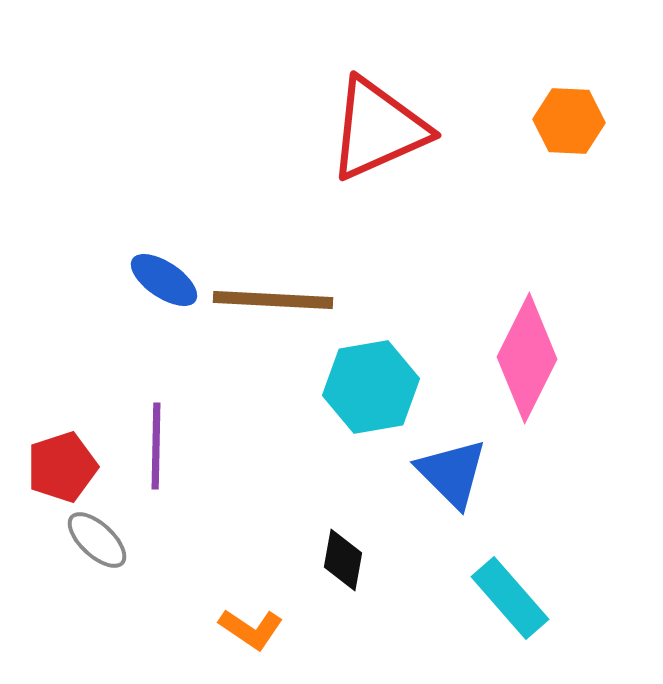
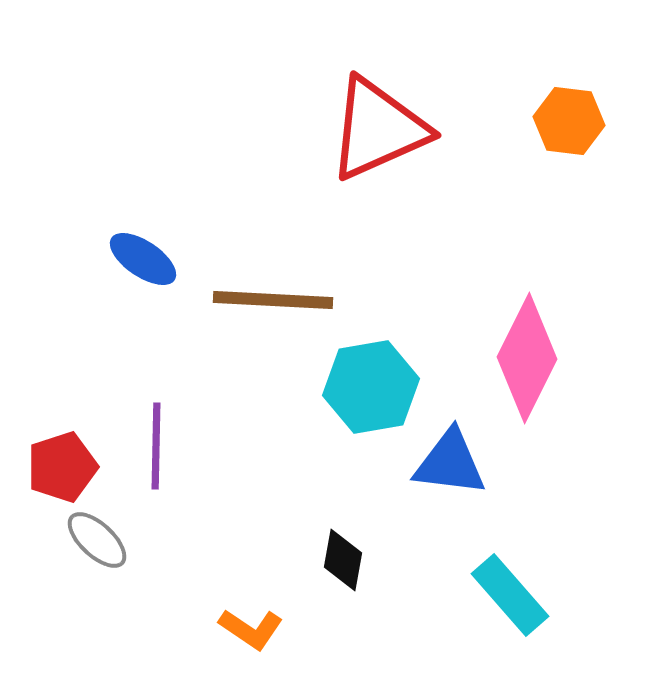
orange hexagon: rotated 4 degrees clockwise
blue ellipse: moved 21 px left, 21 px up
blue triangle: moved 2 px left, 10 px up; rotated 38 degrees counterclockwise
cyan rectangle: moved 3 px up
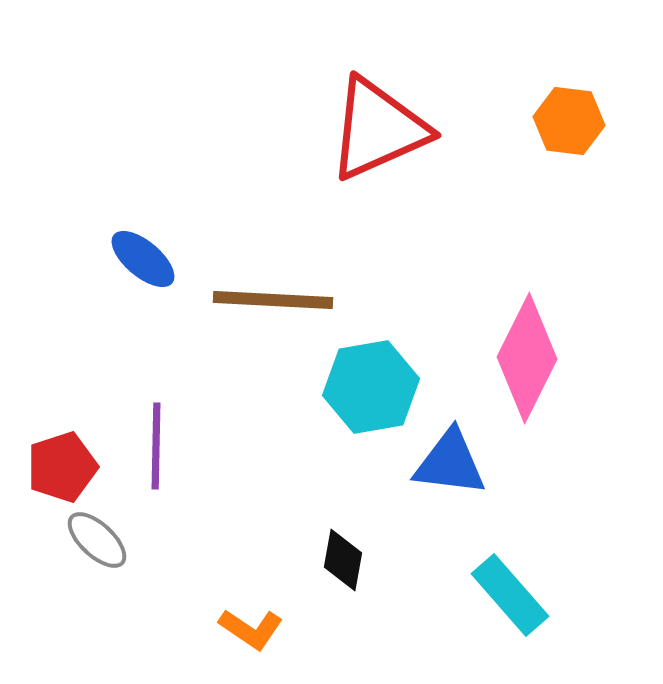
blue ellipse: rotated 6 degrees clockwise
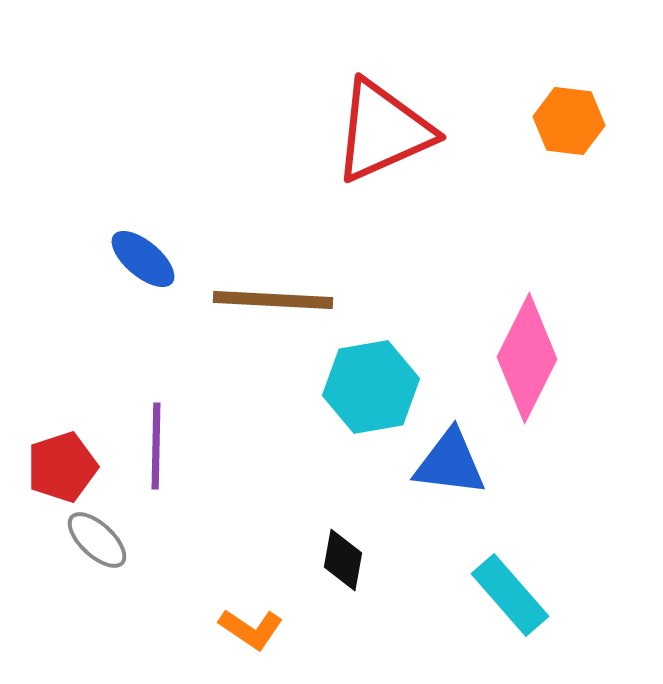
red triangle: moved 5 px right, 2 px down
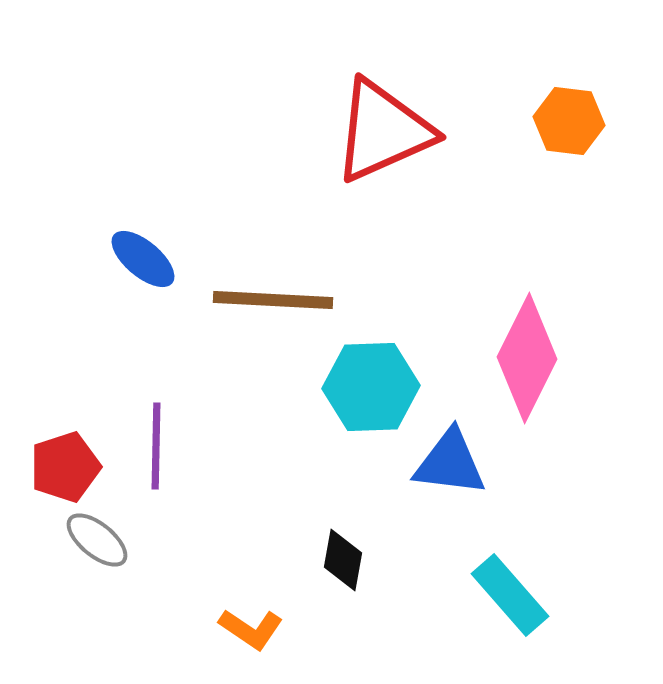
cyan hexagon: rotated 8 degrees clockwise
red pentagon: moved 3 px right
gray ellipse: rotated 4 degrees counterclockwise
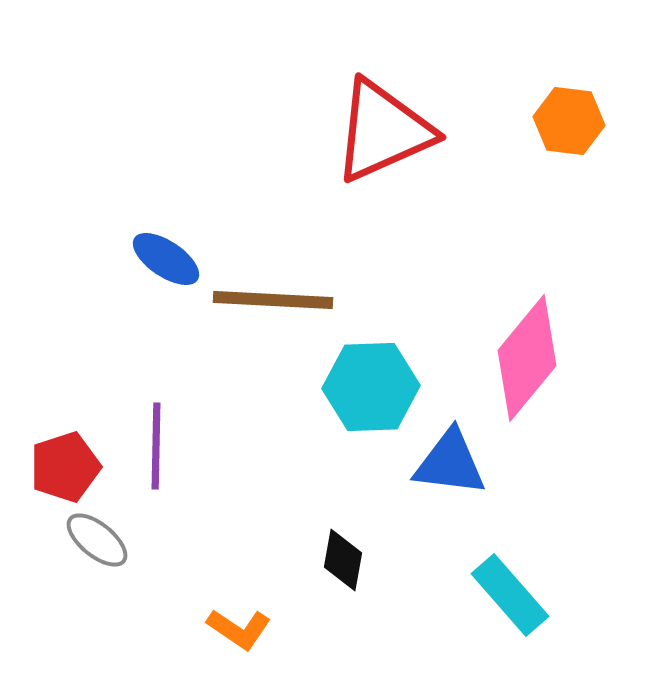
blue ellipse: moved 23 px right; rotated 6 degrees counterclockwise
pink diamond: rotated 13 degrees clockwise
orange L-shape: moved 12 px left
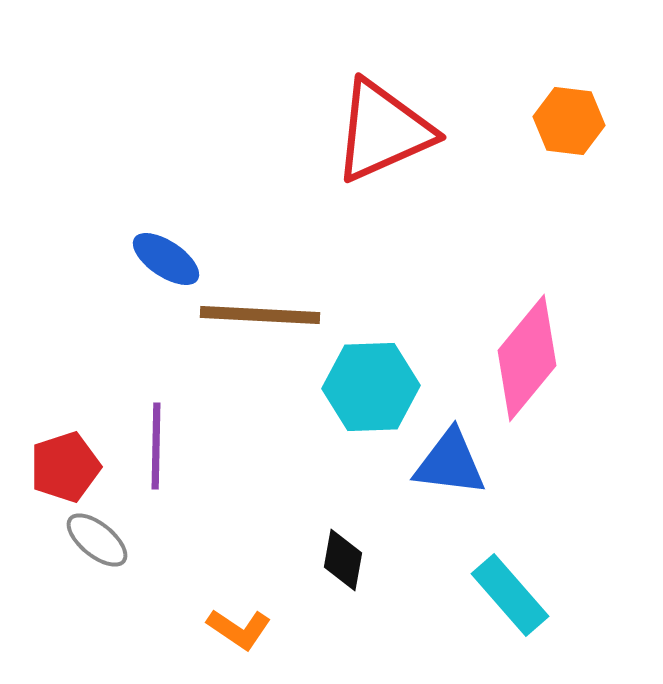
brown line: moved 13 px left, 15 px down
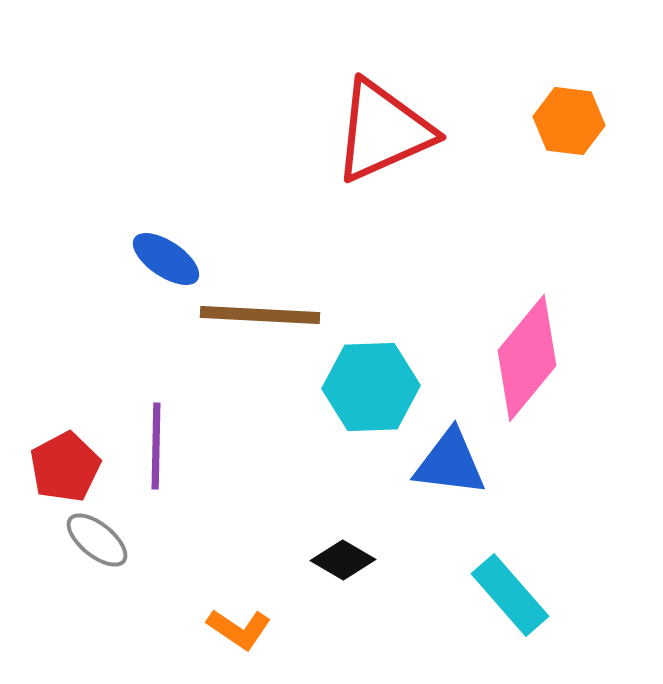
red pentagon: rotated 10 degrees counterclockwise
black diamond: rotated 70 degrees counterclockwise
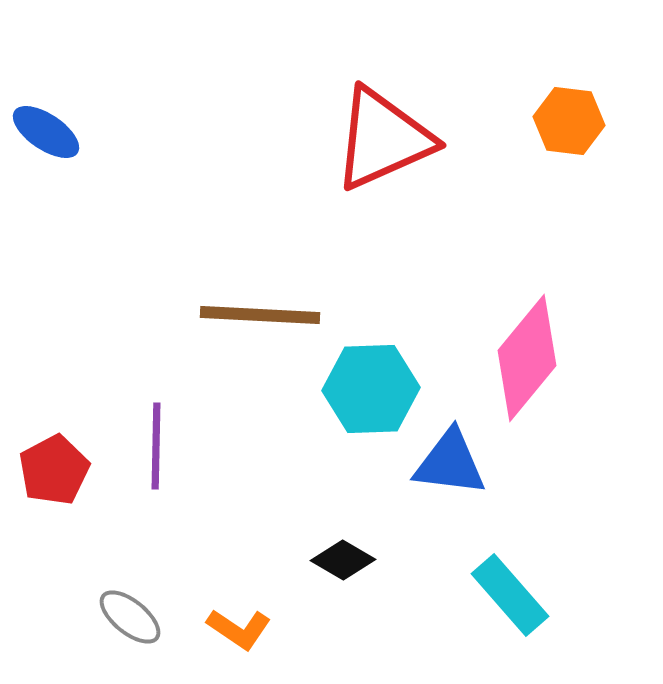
red triangle: moved 8 px down
blue ellipse: moved 120 px left, 127 px up
cyan hexagon: moved 2 px down
red pentagon: moved 11 px left, 3 px down
gray ellipse: moved 33 px right, 77 px down
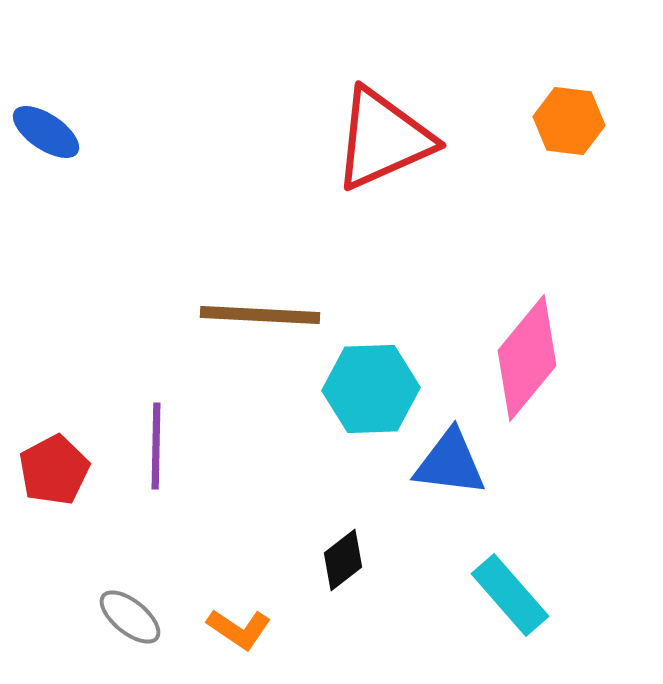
black diamond: rotated 68 degrees counterclockwise
